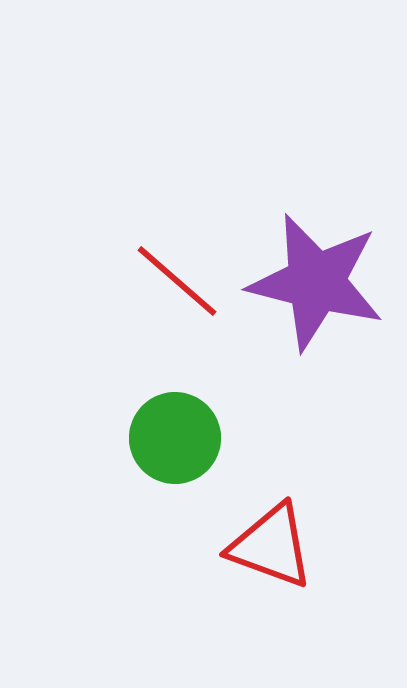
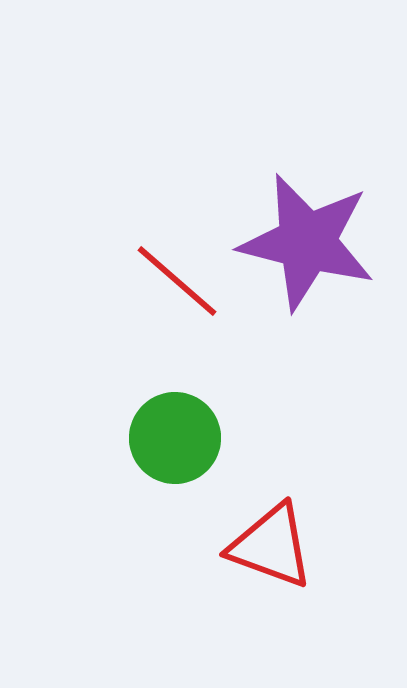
purple star: moved 9 px left, 40 px up
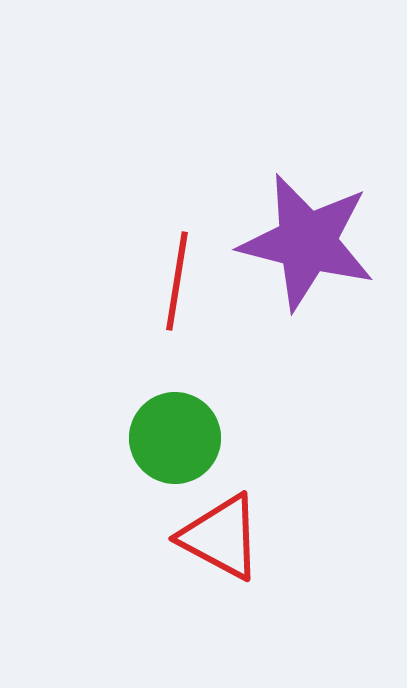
red line: rotated 58 degrees clockwise
red triangle: moved 50 px left, 9 px up; rotated 8 degrees clockwise
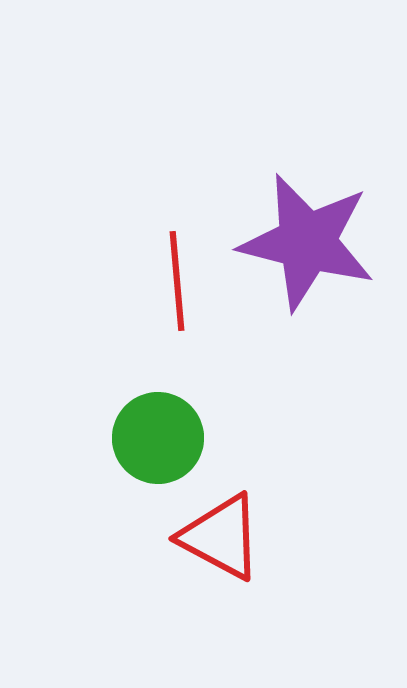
red line: rotated 14 degrees counterclockwise
green circle: moved 17 px left
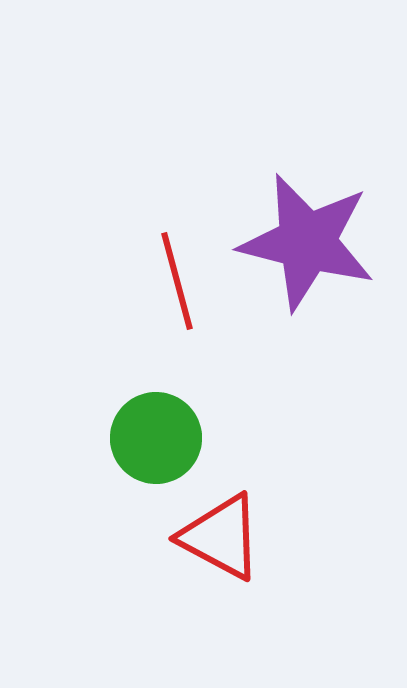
red line: rotated 10 degrees counterclockwise
green circle: moved 2 px left
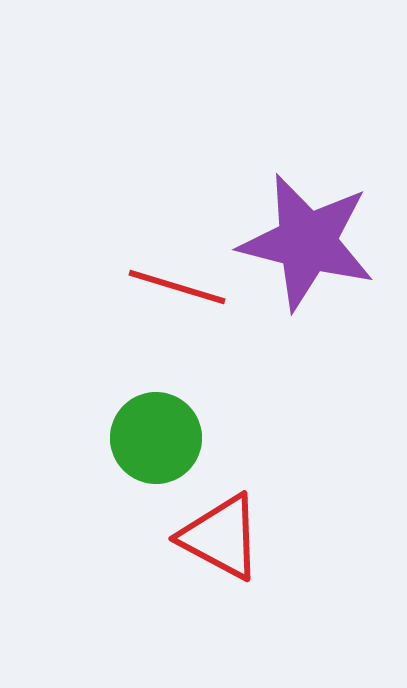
red line: moved 6 px down; rotated 58 degrees counterclockwise
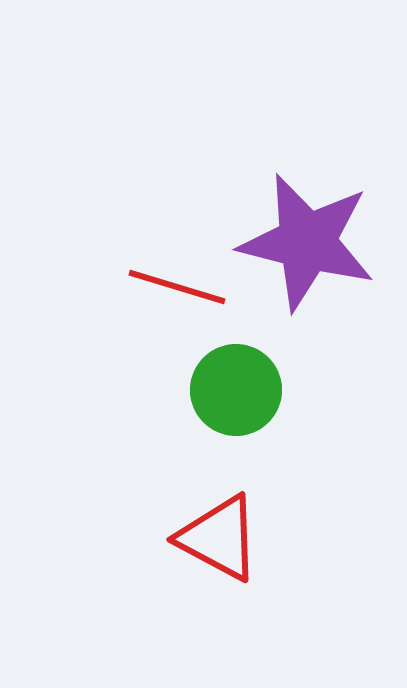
green circle: moved 80 px right, 48 px up
red triangle: moved 2 px left, 1 px down
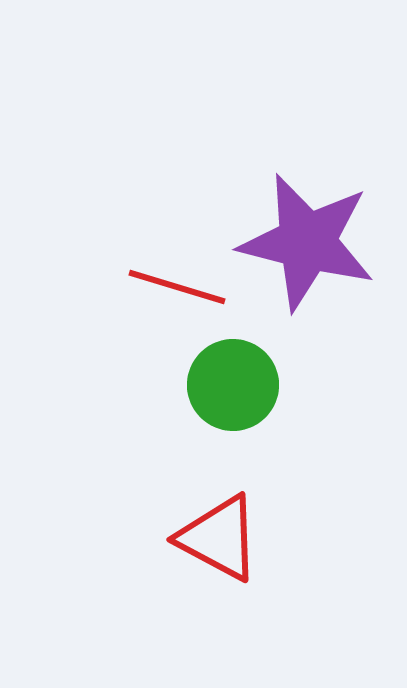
green circle: moved 3 px left, 5 px up
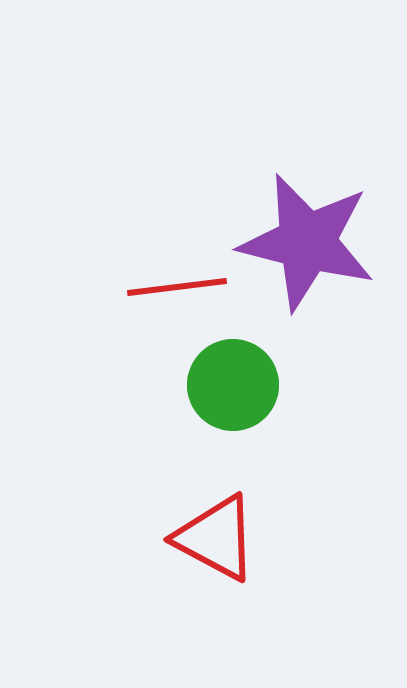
red line: rotated 24 degrees counterclockwise
red triangle: moved 3 px left
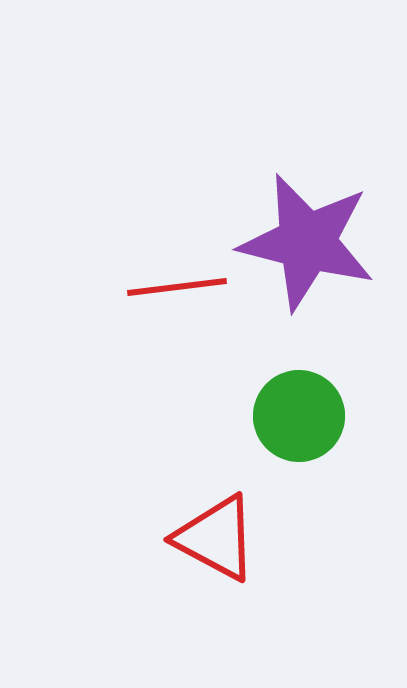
green circle: moved 66 px right, 31 px down
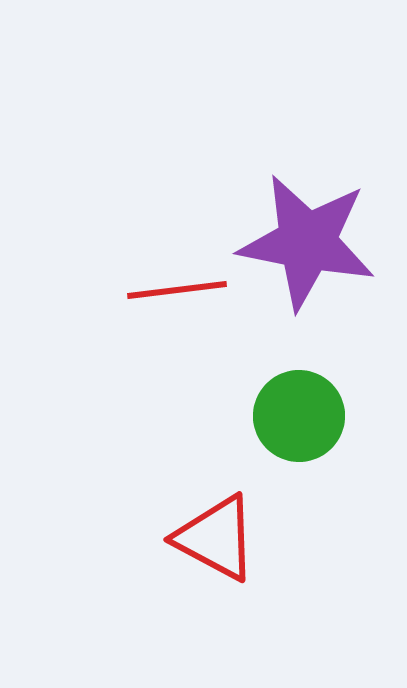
purple star: rotated 3 degrees counterclockwise
red line: moved 3 px down
